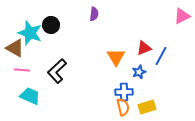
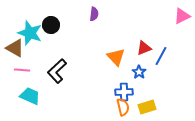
orange triangle: rotated 12 degrees counterclockwise
blue star: rotated 16 degrees counterclockwise
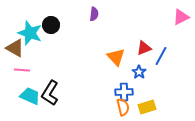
pink triangle: moved 1 px left, 1 px down
black L-shape: moved 7 px left, 22 px down; rotated 15 degrees counterclockwise
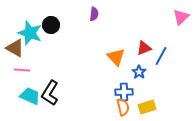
pink triangle: rotated 18 degrees counterclockwise
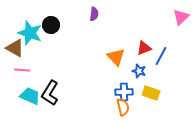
blue star: moved 1 px up; rotated 16 degrees counterclockwise
yellow rectangle: moved 4 px right, 14 px up; rotated 36 degrees clockwise
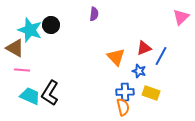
cyan star: moved 3 px up
blue cross: moved 1 px right
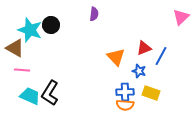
orange semicircle: moved 2 px right, 2 px up; rotated 108 degrees clockwise
